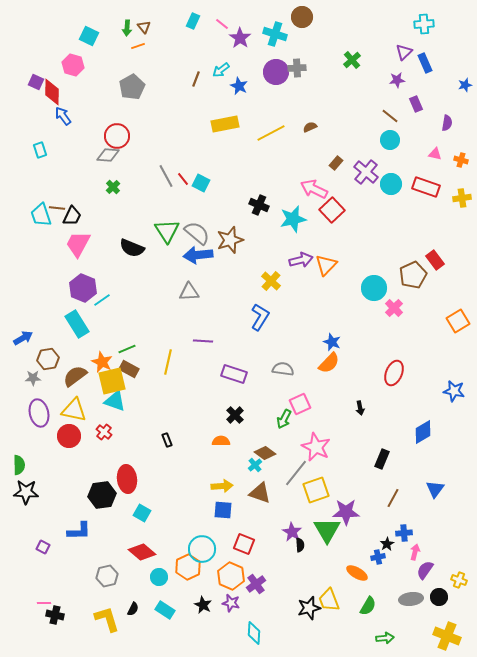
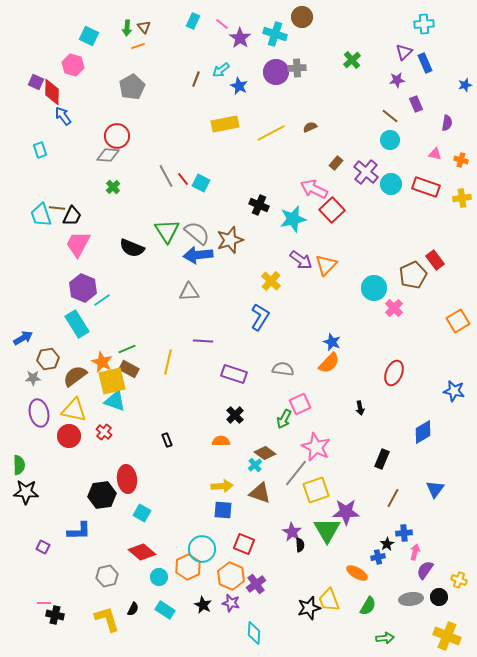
purple arrow at (301, 260): rotated 50 degrees clockwise
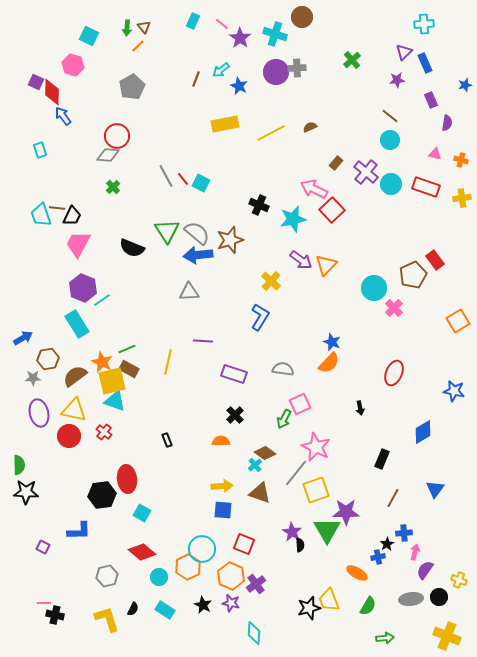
orange line at (138, 46): rotated 24 degrees counterclockwise
purple rectangle at (416, 104): moved 15 px right, 4 px up
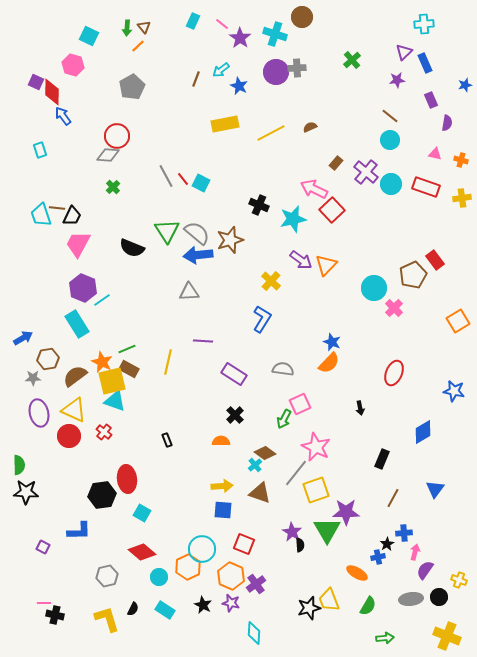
blue L-shape at (260, 317): moved 2 px right, 2 px down
purple rectangle at (234, 374): rotated 15 degrees clockwise
yellow triangle at (74, 410): rotated 12 degrees clockwise
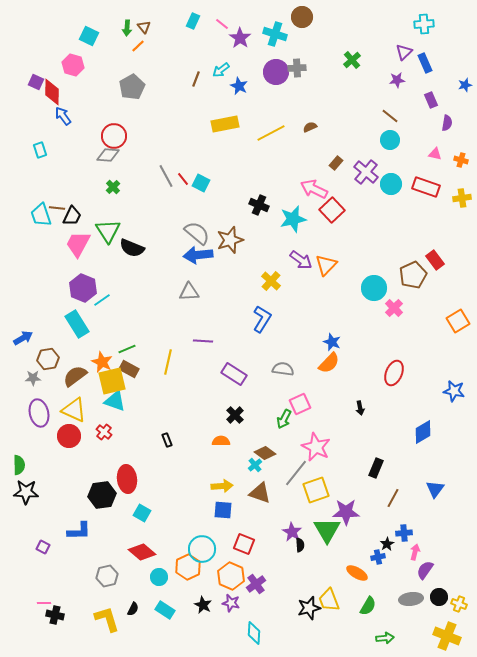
red circle at (117, 136): moved 3 px left
green triangle at (167, 231): moved 59 px left
black rectangle at (382, 459): moved 6 px left, 9 px down
yellow cross at (459, 580): moved 24 px down
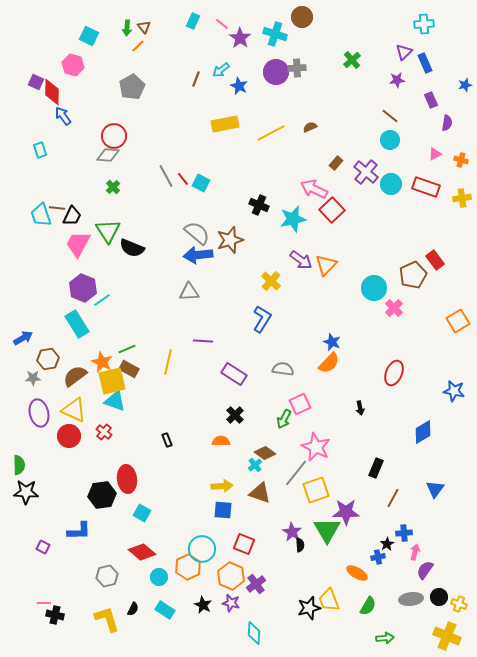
pink triangle at (435, 154): rotated 40 degrees counterclockwise
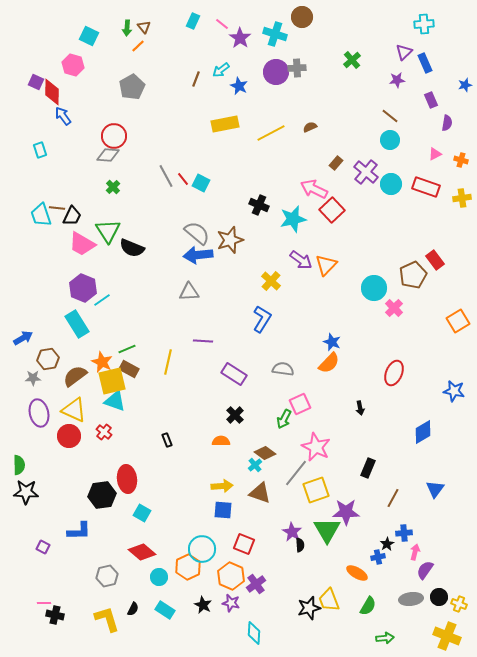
pink trapezoid at (78, 244): moved 4 px right; rotated 88 degrees counterclockwise
black rectangle at (376, 468): moved 8 px left
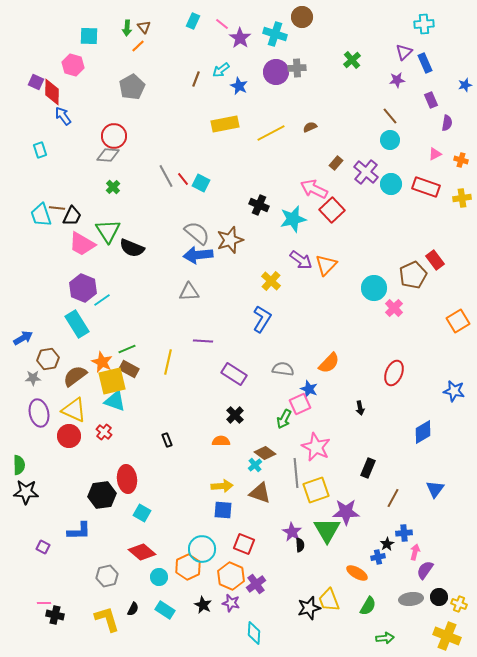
cyan square at (89, 36): rotated 24 degrees counterclockwise
brown line at (390, 116): rotated 12 degrees clockwise
blue star at (332, 342): moved 23 px left, 47 px down
gray line at (296, 473): rotated 44 degrees counterclockwise
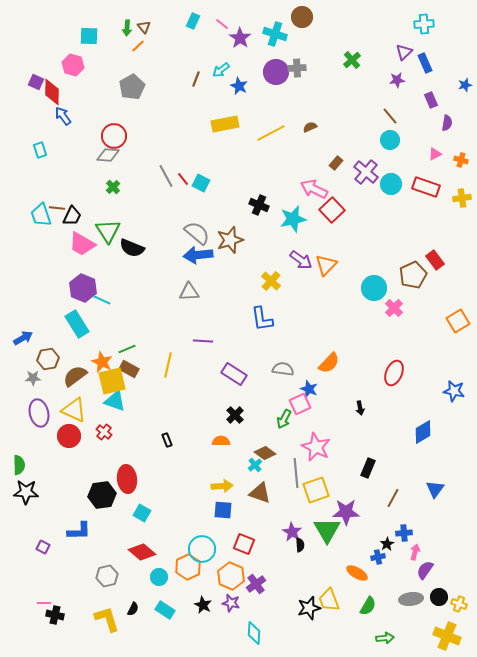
cyan line at (102, 300): rotated 60 degrees clockwise
blue L-shape at (262, 319): rotated 140 degrees clockwise
yellow line at (168, 362): moved 3 px down
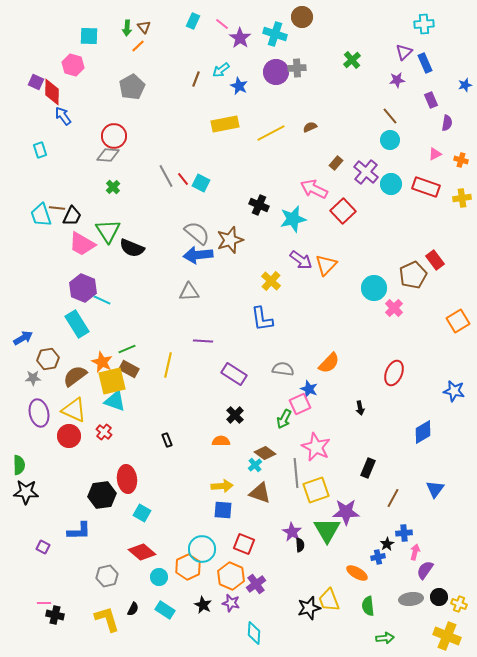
red square at (332, 210): moved 11 px right, 1 px down
green semicircle at (368, 606): rotated 144 degrees clockwise
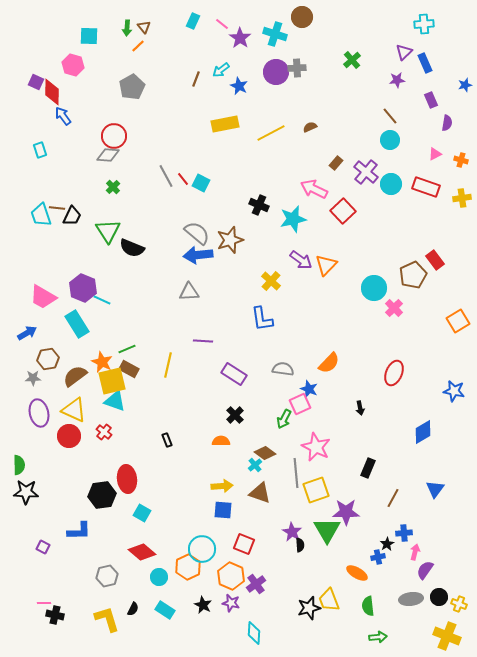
pink trapezoid at (82, 244): moved 39 px left, 53 px down
blue arrow at (23, 338): moved 4 px right, 5 px up
green arrow at (385, 638): moved 7 px left, 1 px up
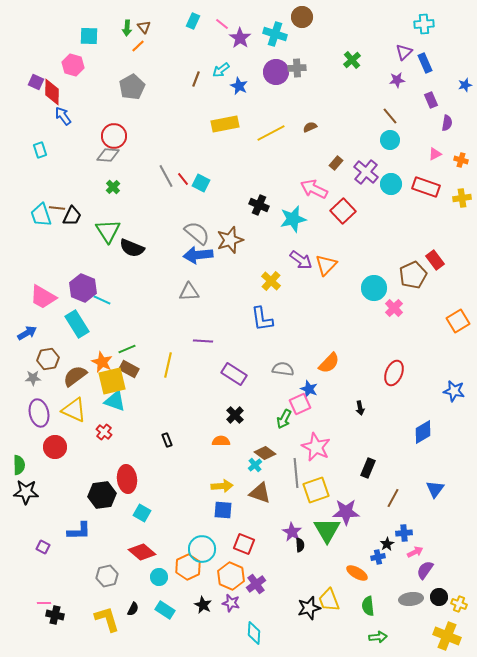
red circle at (69, 436): moved 14 px left, 11 px down
pink arrow at (415, 552): rotated 49 degrees clockwise
